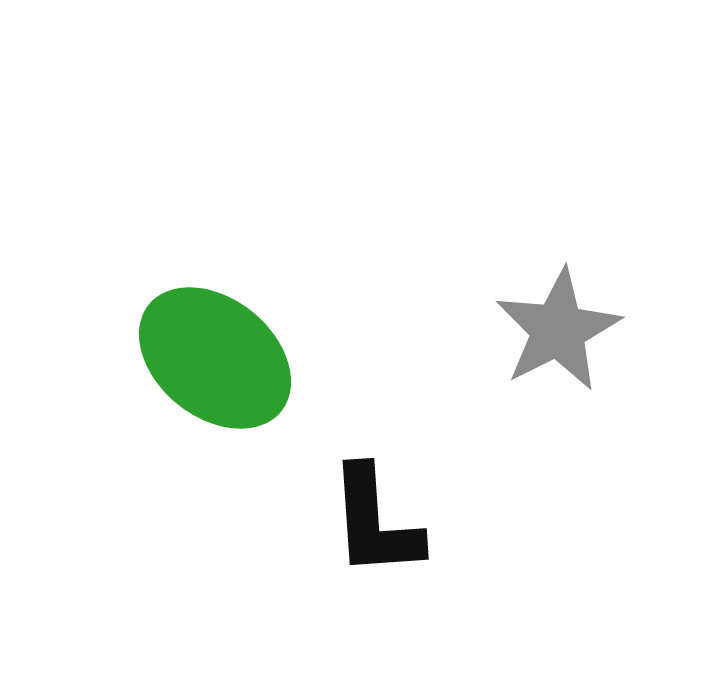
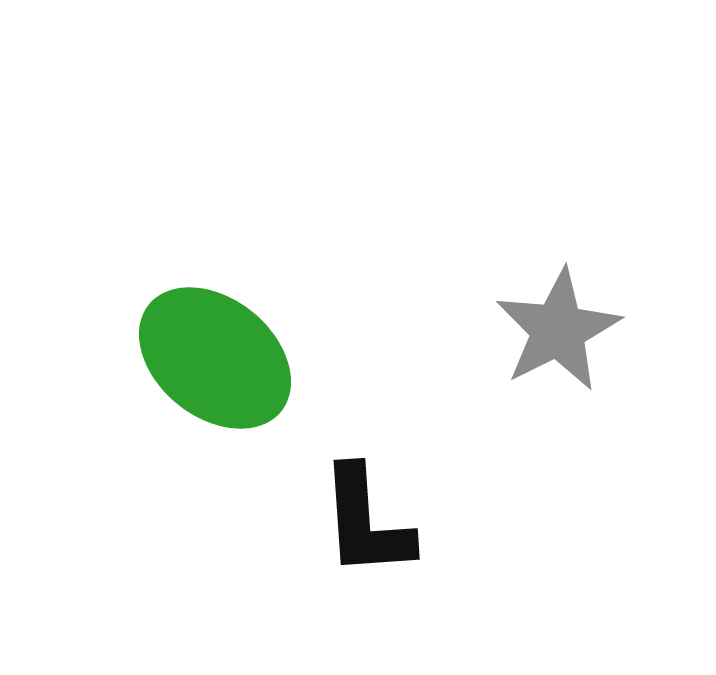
black L-shape: moved 9 px left
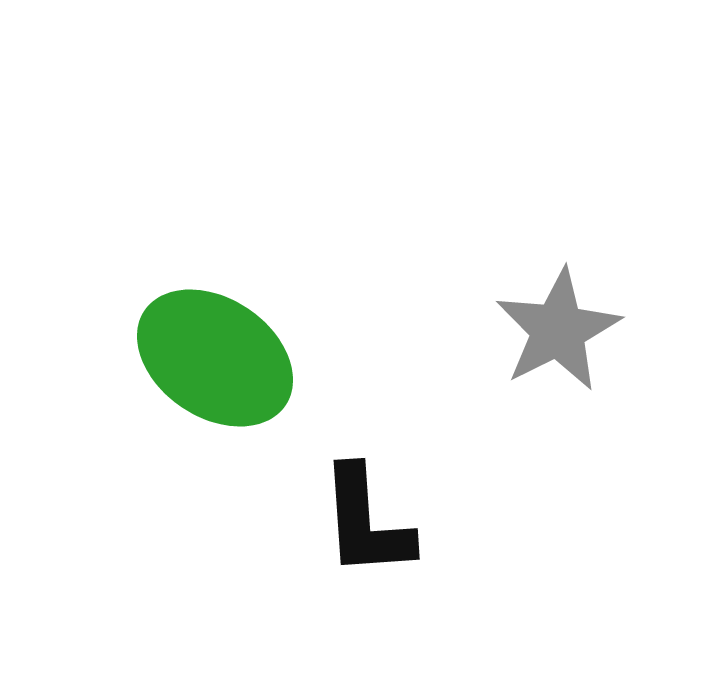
green ellipse: rotated 5 degrees counterclockwise
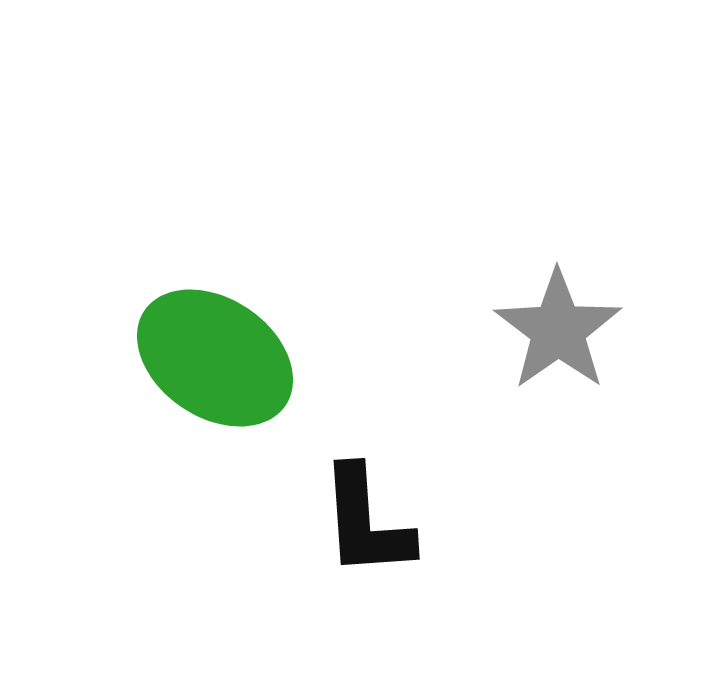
gray star: rotated 8 degrees counterclockwise
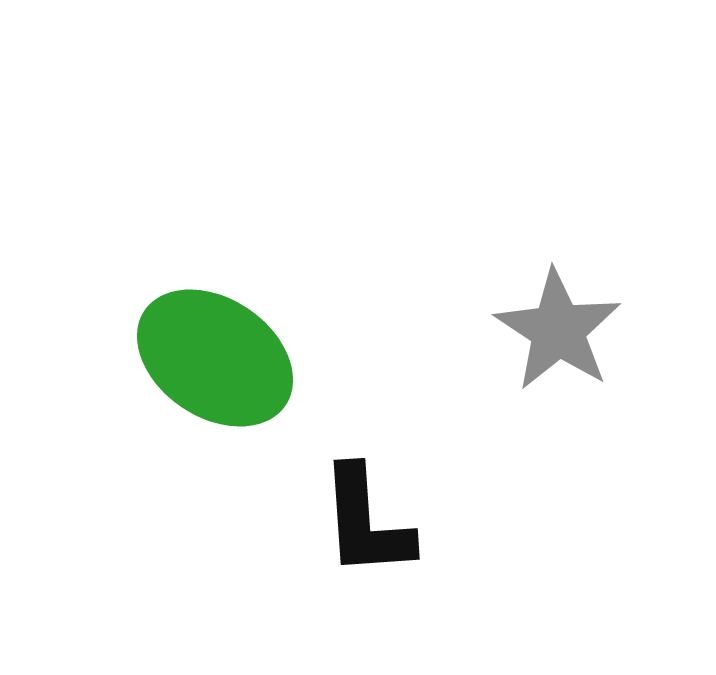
gray star: rotated 4 degrees counterclockwise
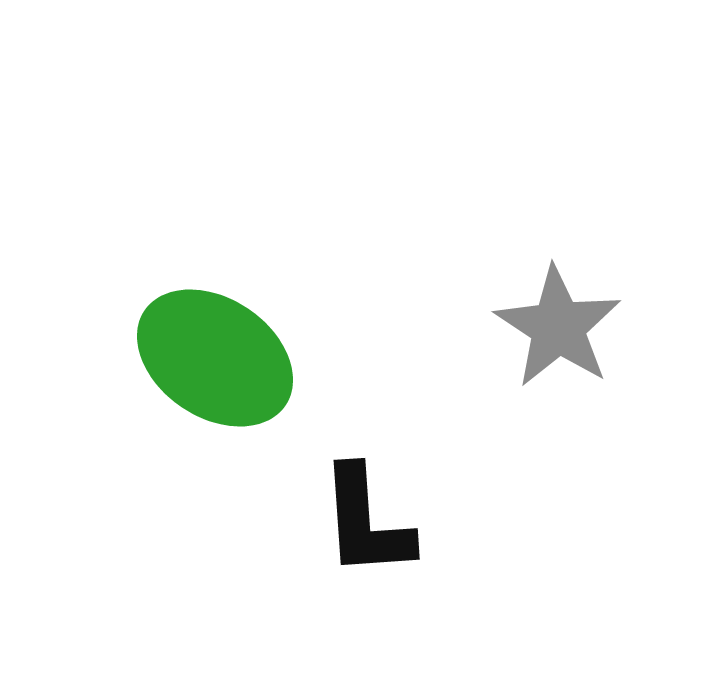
gray star: moved 3 px up
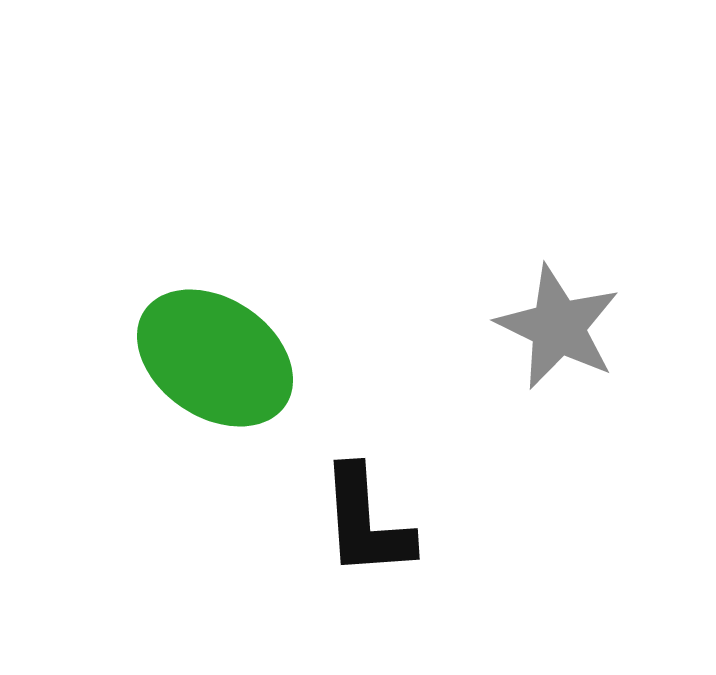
gray star: rotated 7 degrees counterclockwise
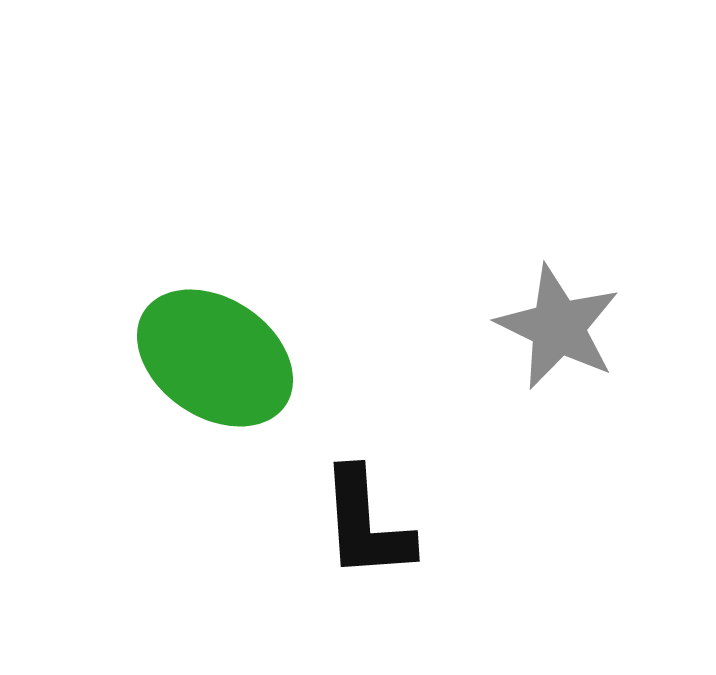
black L-shape: moved 2 px down
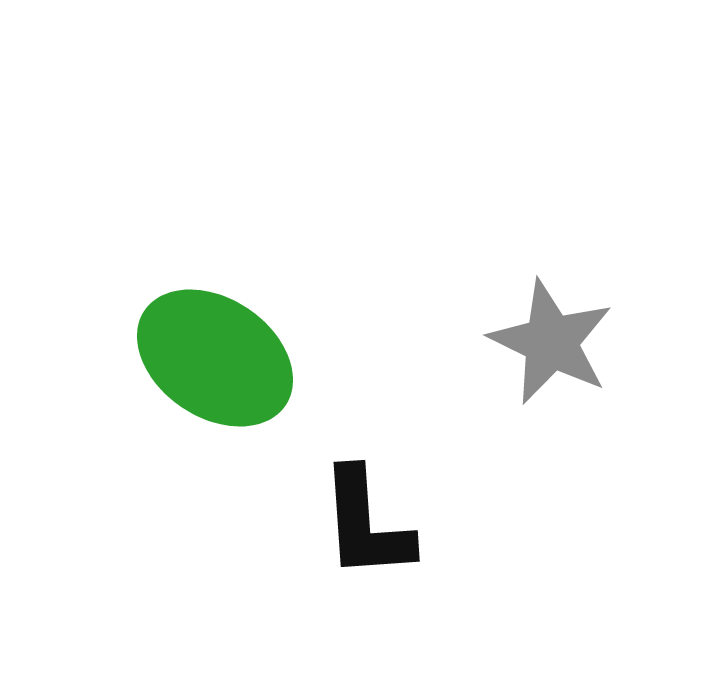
gray star: moved 7 px left, 15 px down
